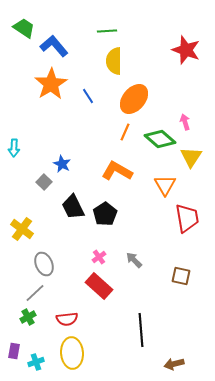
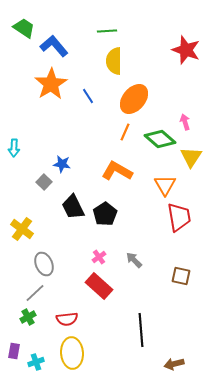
blue star: rotated 18 degrees counterclockwise
red trapezoid: moved 8 px left, 1 px up
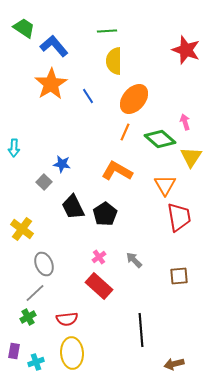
brown square: moved 2 px left; rotated 18 degrees counterclockwise
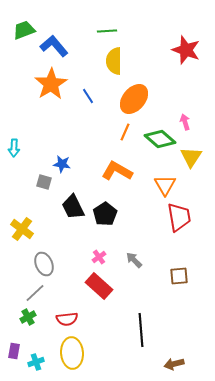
green trapezoid: moved 2 px down; rotated 55 degrees counterclockwise
gray square: rotated 28 degrees counterclockwise
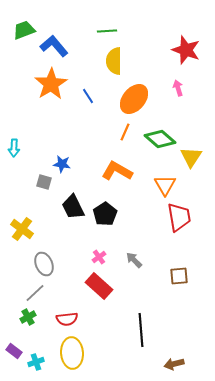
pink arrow: moved 7 px left, 34 px up
purple rectangle: rotated 63 degrees counterclockwise
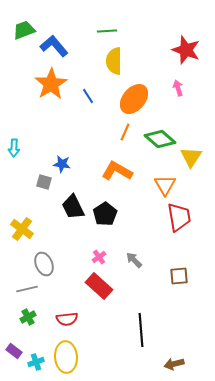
gray line: moved 8 px left, 4 px up; rotated 30 degrees clockwise
yellow ellipse: moved 6 px left, 4 px down
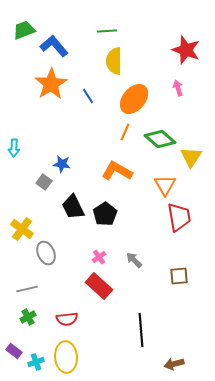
gray square: rotated 21 degrees clockwise
gray ellipse: moved 2 px right, 11 px up
